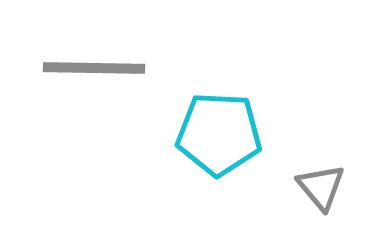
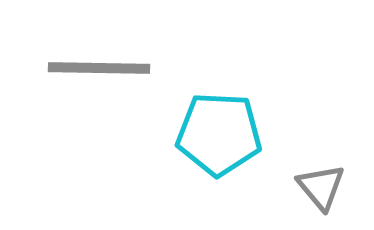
gray line: moved 5 px right
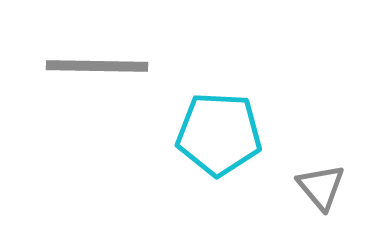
gray line: moved 2 px left, 2 px up
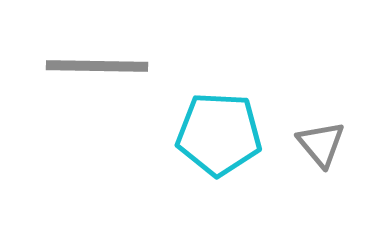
gray triangle: moved 43 px up
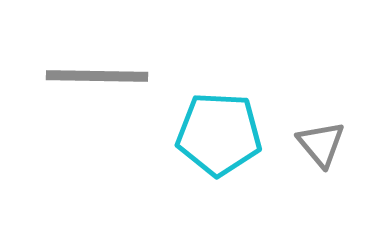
gray line: moved 10 px down
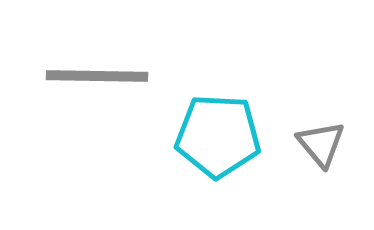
cyan pentagon: moved 1 px left, 2 px down
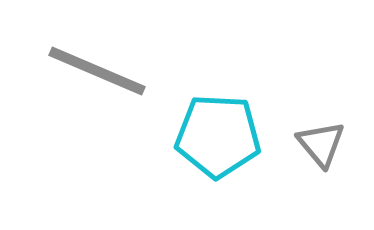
gray line: moved 5 px up; rotated 22 degrees clockwise
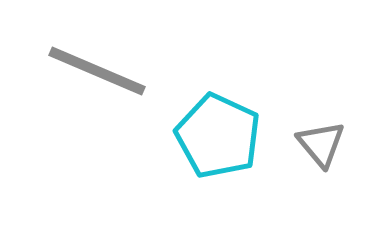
cyan pentagon: rotated 22 degrees clockwise
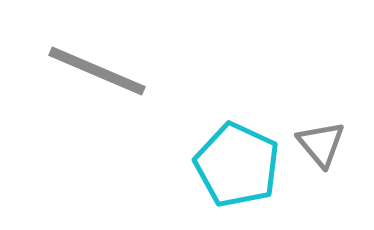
cyan pentagon: moved 19 px right, 29 px down
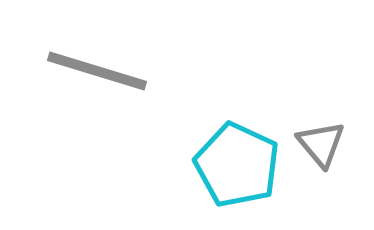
gray line: rotated 6 degrees counterclockwise
